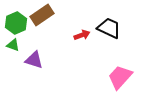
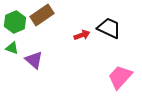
green hexagon: moved 1 px left, 1 px up
green triangle: moved 1 px left, 3 px down
purple triangle: rotated 24 degrees clockwise
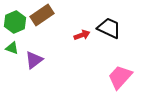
purple triangle: rotated 42 degrees clockwise
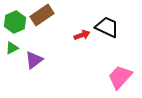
black trapezoid: moved 2 px left, 1 px up
green triangle: rotated 48 degrees counterclockwise
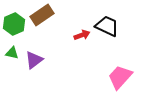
green hexagon: moved 1 px left, 2 px down
black trapezoid: moved 1 px up
green triangle: moved 5 px down; rotated 40 degrees clockwise
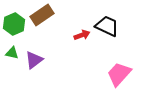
pink trapezoid: moved 1 px left, 3 px up
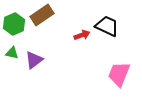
pink trapezoid: rotated 20 degrees counterclockwise
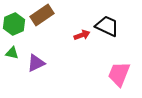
purple triangle: moved 2 px right, 3 px down; rotated 12 degrees clockwise
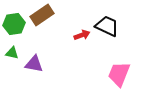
green hexagon: rotated 15 degrees clockwise
purple triangle: moved 2 px left, 1 px down; rotated 36 degrees clockwise
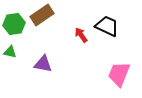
red arrow: moved 1 px left; rotated 105 degrees counterclockwise
green triangle: moved 2 px left, 1 px up
purple triangle: moved 9 px right
